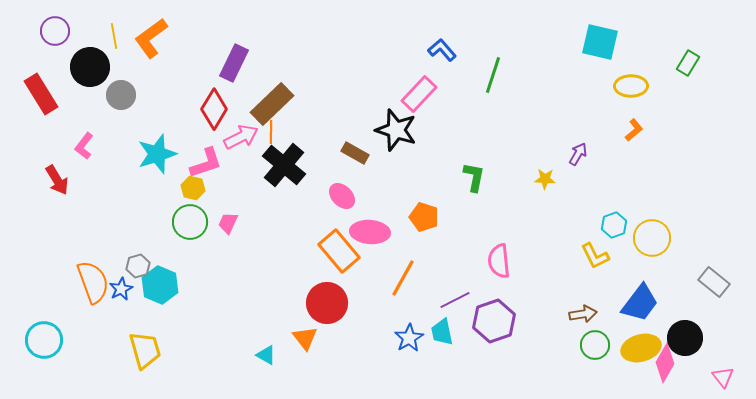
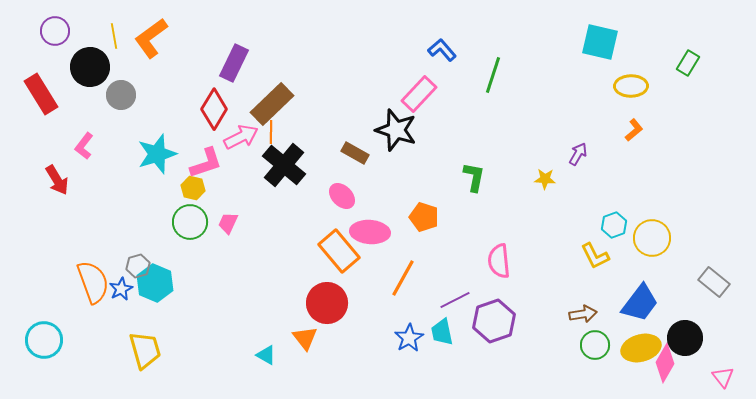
cyan hexagon at (160, 285): moved 5 px left, 2 px up
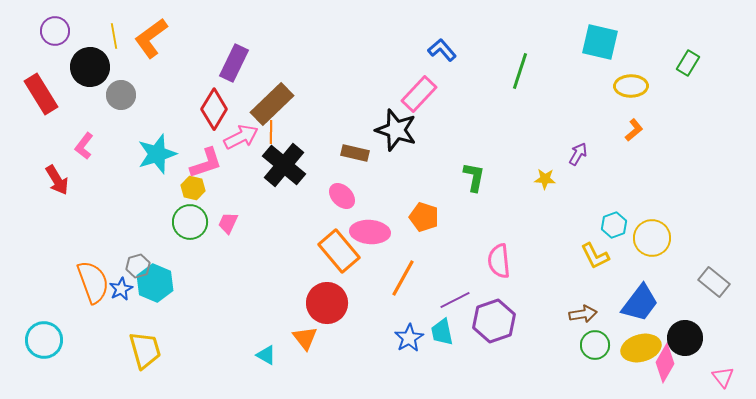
green line at (493, 75): moved 27 px right, 4 px up
brown rectangle at (355, 153): rotated 16 degrees counterclockwise
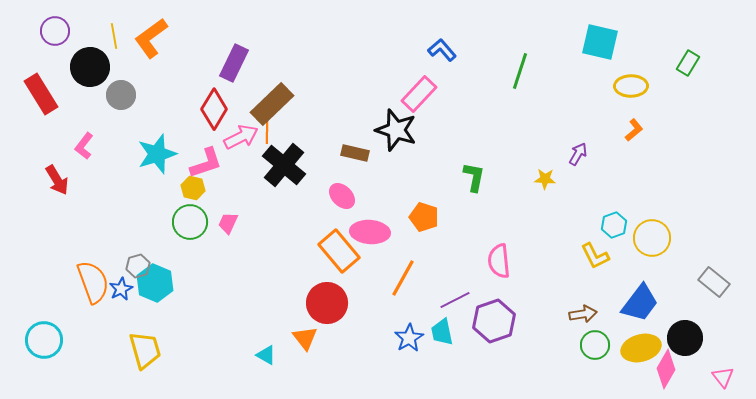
orange line at (271, 132): moved 4 px left
pink diamond at (665, 363): moved 1 px right, 6 px down
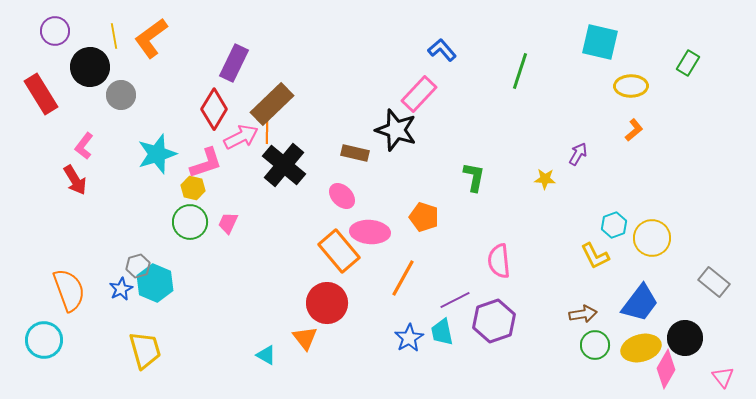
red arrow at (57, 180): moved 18 px right
orange semicircle at (93, 282): moved 24 px left, 8 px down
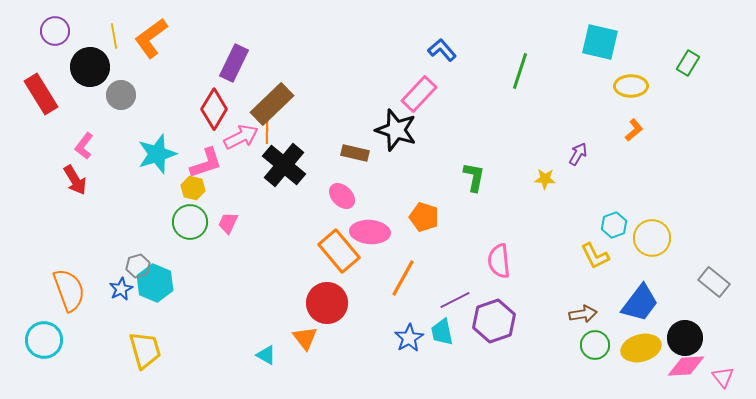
pink diamond at (666, 369): moved 20 px right, 3 px up; rotated 57 degrees clockwise
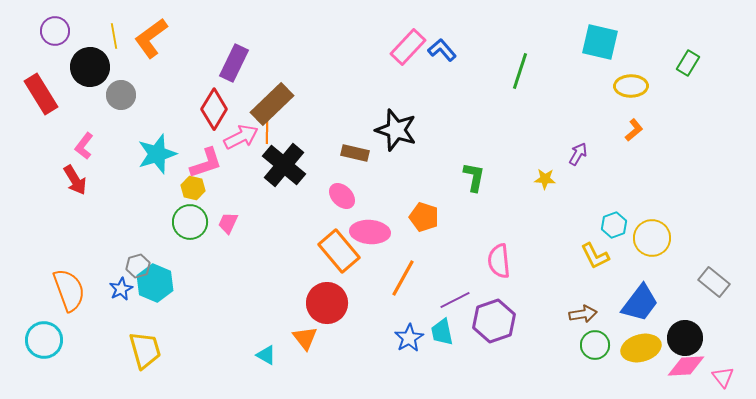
pink rectangle at (419, 94): moved 11 px left, 47 px up
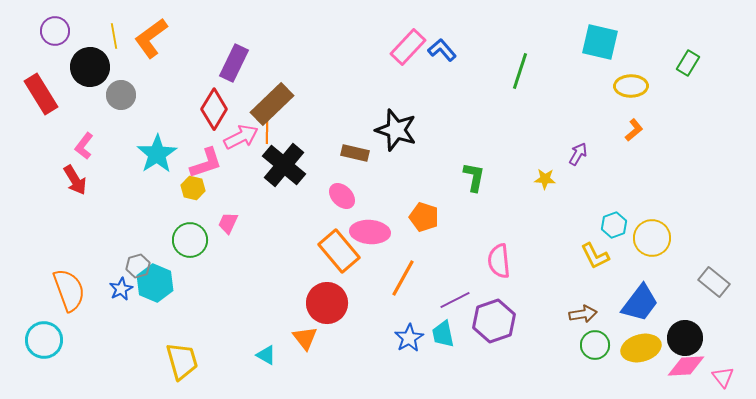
cyan star at (157, 154): rotated 15 degrees counterclockwise
green circle at (190, 222): moved 18 px down
cyan trapezoid at (442, 332): moved 1 px right, 2 px down
yellow trapezoid at (145, 350): moved 37 px right, 11 px down
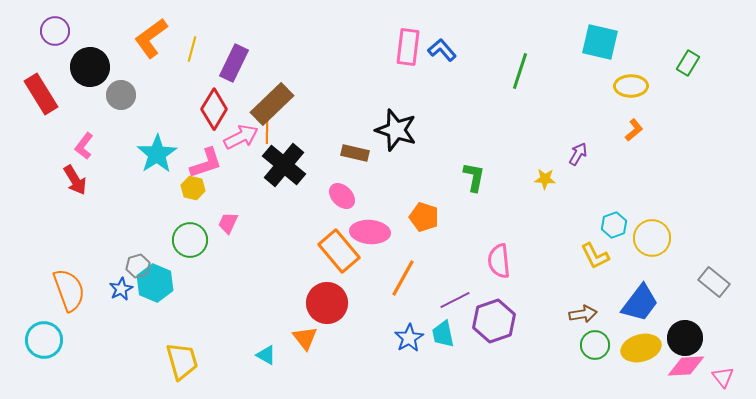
yellow line at (114, 36): moved 78 px right, 13 px down; rotated 25 degrees clockwise
pink rectangle at (408, 47): rotated 36 degrees counterclockwise
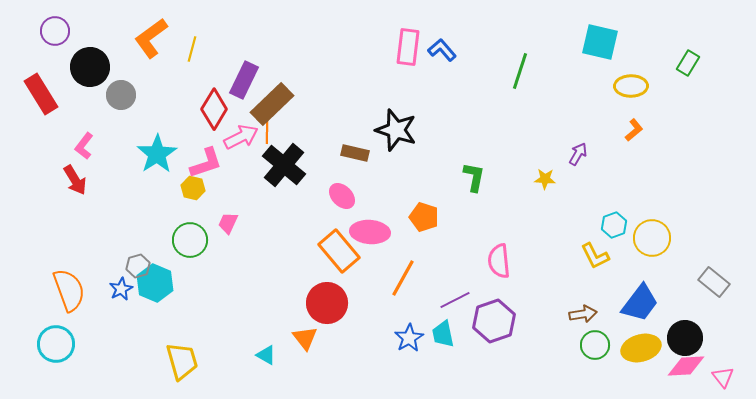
purple rectangle at (234, 63): moved 10 px right, 17 px down
cyan circle at (44, 340): moved 12 px right, 4 px down
